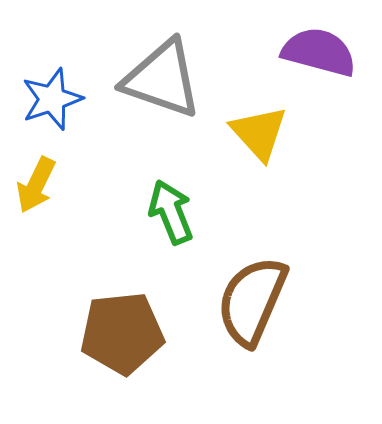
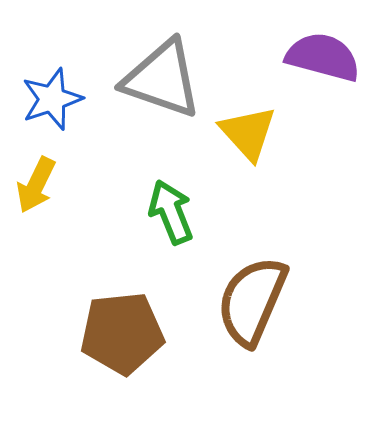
purple semicircle: moved 4 px right, 5 px down
yellow triangle: moved 11 px left
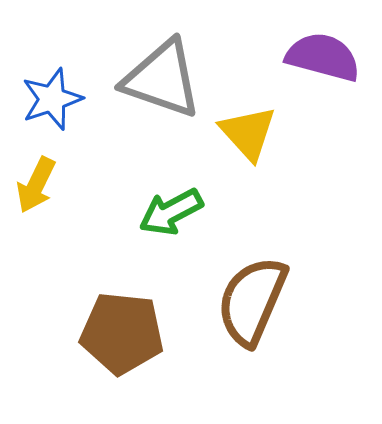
green arrow: rotated 96 degrees counterclockwise
brown pentagon: rotated 12 degrees clockwise
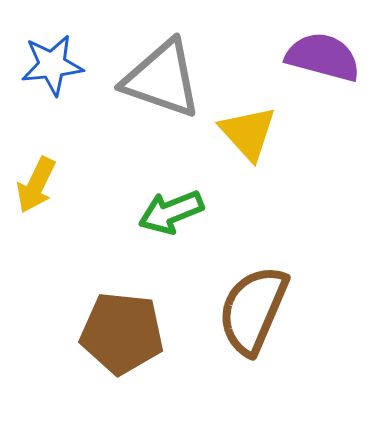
blue star: moved 34 px up; rotated 12 degrees clockwise
green arrow: rotated 6 degrees clockwise
brown semicircle: moved 1 px right, 9 px down
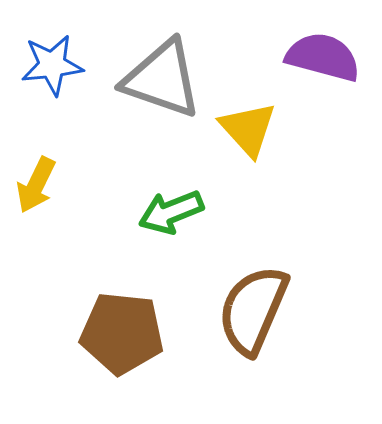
yellow triangle: moved 4 px up
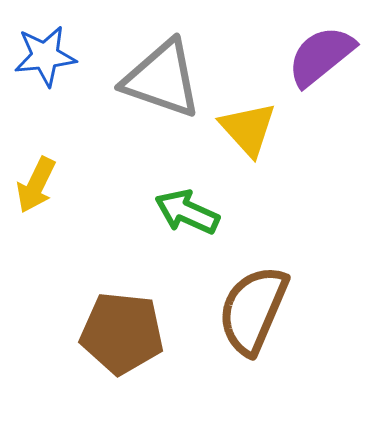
purple semicircle: moved 2 px left, 1 px up; rotated 54 degrees counterclockwise
blue star: moved 7 px left, 9 px up
green arrow: moved 16 px right; rotated 46 degrees clockwise
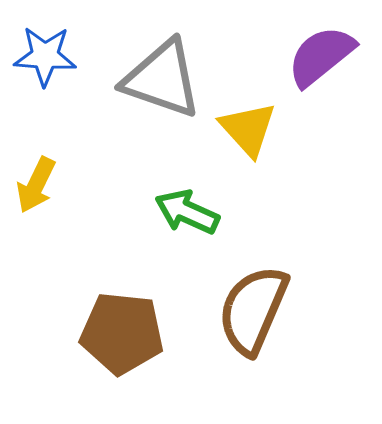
blue star: rotated 10 degrees clockwise
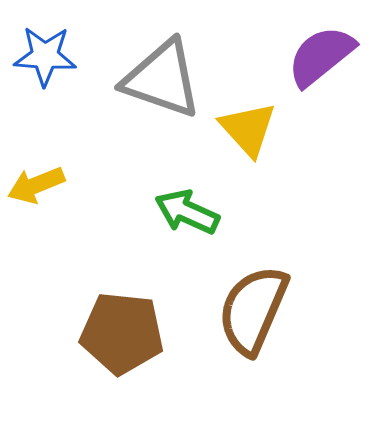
yellow arrow: rotated 42 degrees clockwise
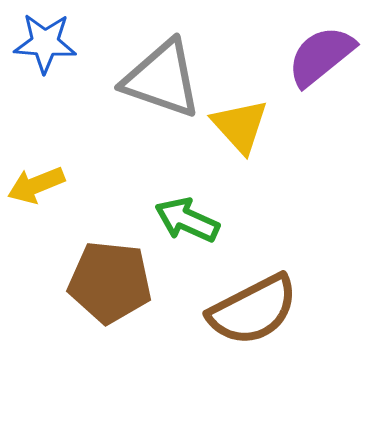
blue star: moved 13 px up
yellow triangle: moved 8 px left, 3 px up
green arrow: moved 8 px down
brown semicircle: rotated 140 degrees counterclockwise
brown pentagon: moved 12 px left, 51 px up
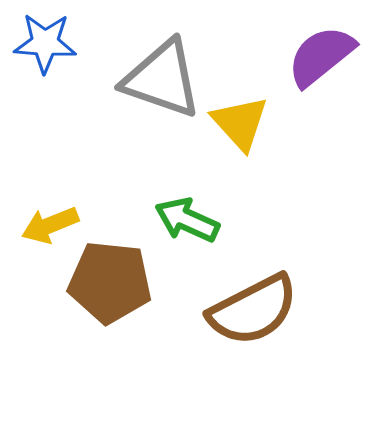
yellow triangle: moved 3 px up
yellow arrow: moved 14 px right, 40 px down
